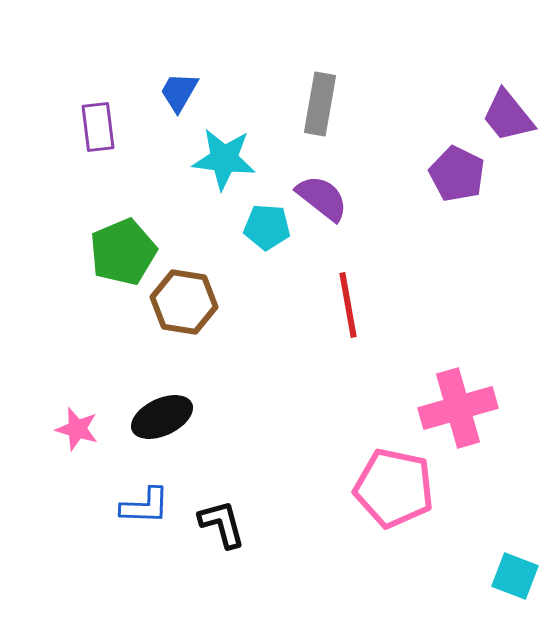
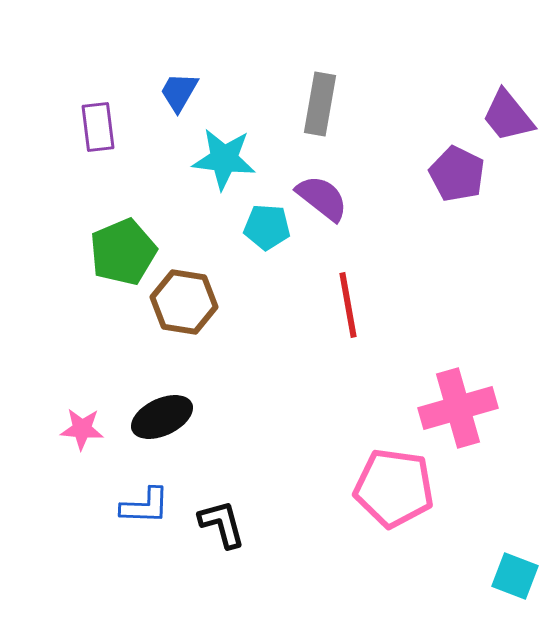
pink star: moved 5 px right; rotated 12 degrees counterclockwise
pink pentagon: rotated 4 degrees counterclockwise
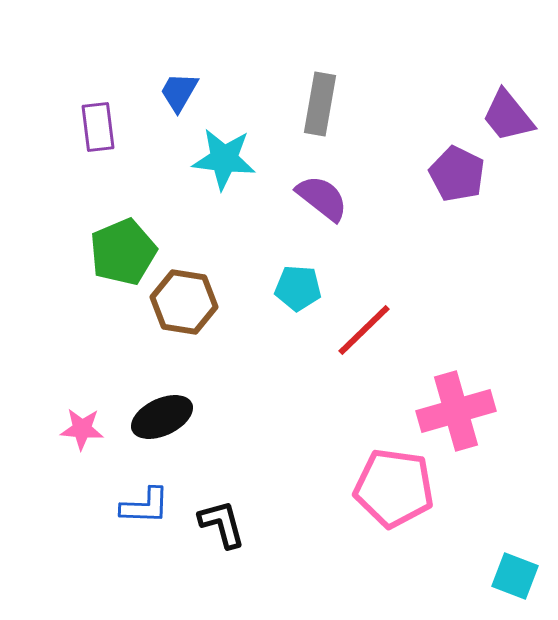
cyan pentagon: moved 31 px right, 61 px down
red line: moved 16 px right, 25 px down; rotated 56 degrees clockwise
pink cross: moved 2 px left, 3 px down
